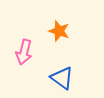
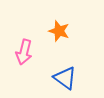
blue triangle: moved 3 px right
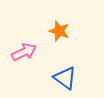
pink arrow: rotated 130 degrees counterclockwise
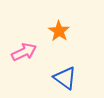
orange star: rotated 15 degrees clockwise
